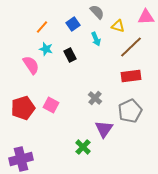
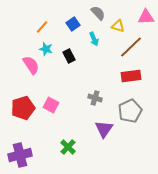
gray semicircle: moved 1 px right, 1 px down
cyan arrow: moved 2 px left
black rectangle: moved 1 px left, 1 px down
gray cross: rotated 24 degrees counterclockwise
green cross: moved 15 px left
purple cross: moved 1 px left, 4 px up
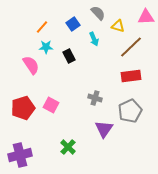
cyan star: moved 2 px up; rotated 16 degrees counterclockwise
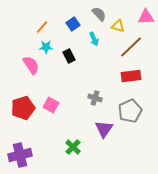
gray semicircle: moved 1 px right, 1 px down
green cross: moved 5 px right
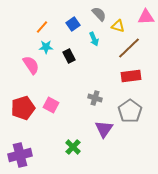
brown line: moved 2 px left, 1 px down
gray pentagon: rotated 10 degrees counterclockwise
